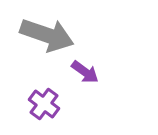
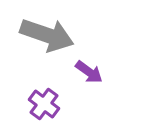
purple arrow: moved 4 px right
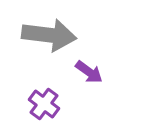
gray arrow: moved 2 px right; rotated 12 degrees counterclockwise
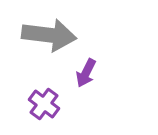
purple arrow: moved 3 px left, 1 px down; rotated 80 degrees clockwise
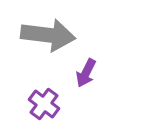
gray arrow: moved 1 px left
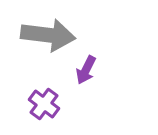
purple arrow: moved 3 px up
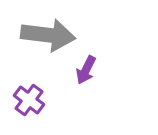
purple cross: moved 15 px left, 4 px up
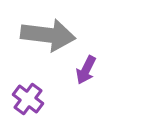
purple cross: moved 1 px left, 1 px up
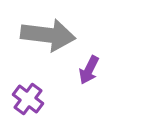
purple arrow: moved 3 px right
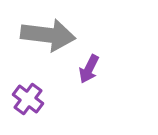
purple arrow: moved 1 px up
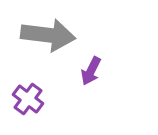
purple arrow: moved 2 px right, 2 px down
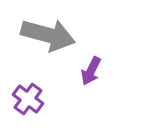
gray arrow: rotated 8 degrees clockwise
